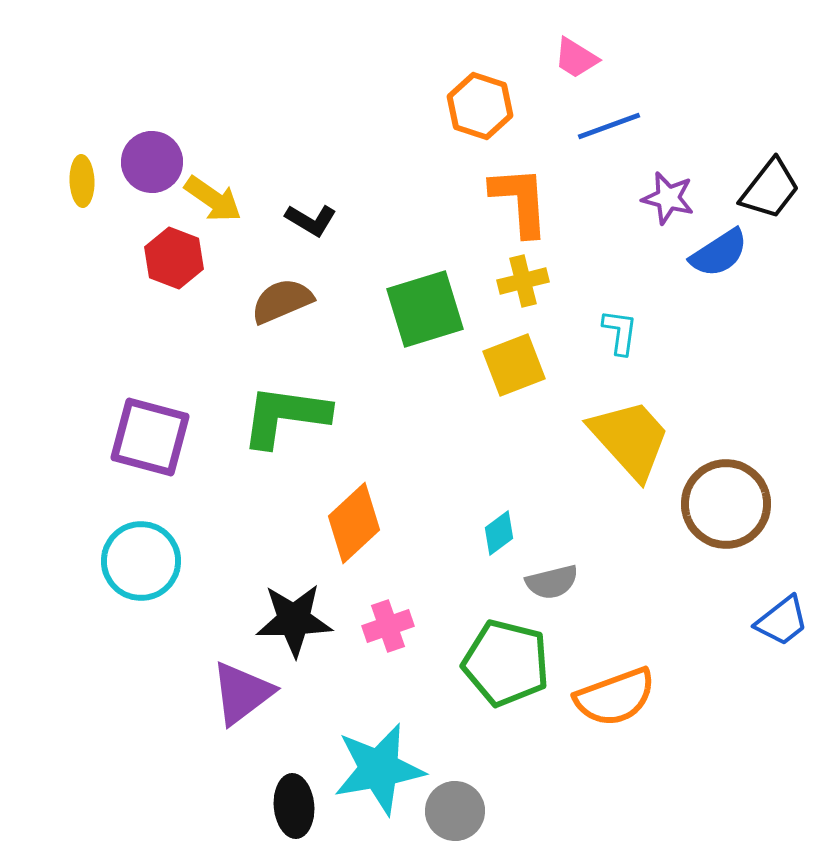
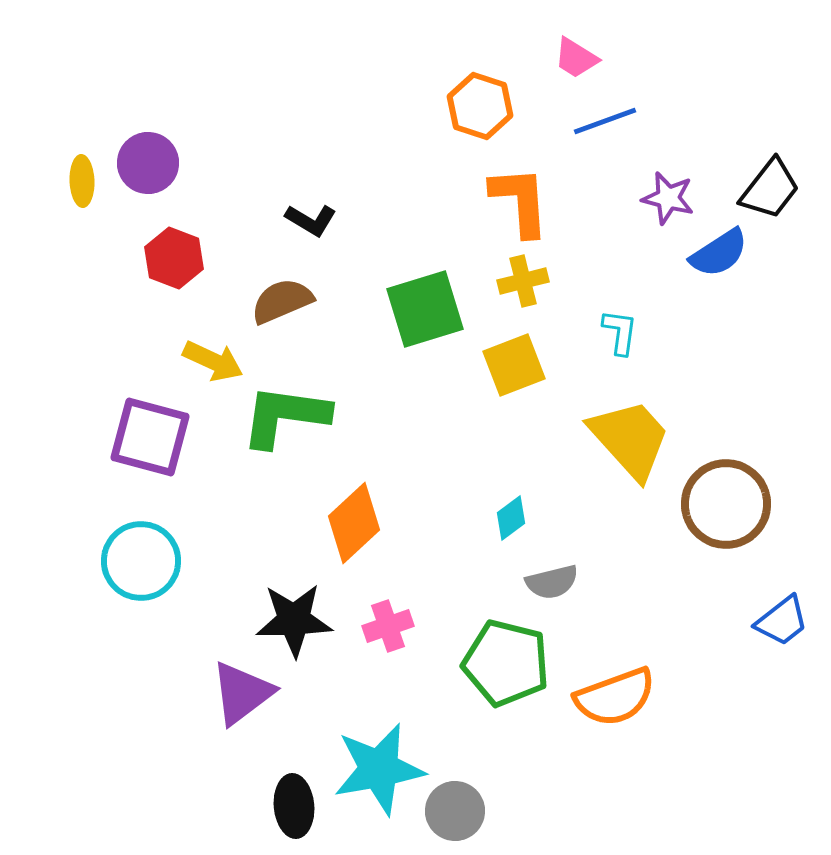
blue line: moved 4 px left, 5 px up
purple circle: moved 4 px left, 1 px down
yellow arrow: moved 162 px down; rotated 10 degrees counterclockwise
cyan diamond: moved 12 px right, 15 px up
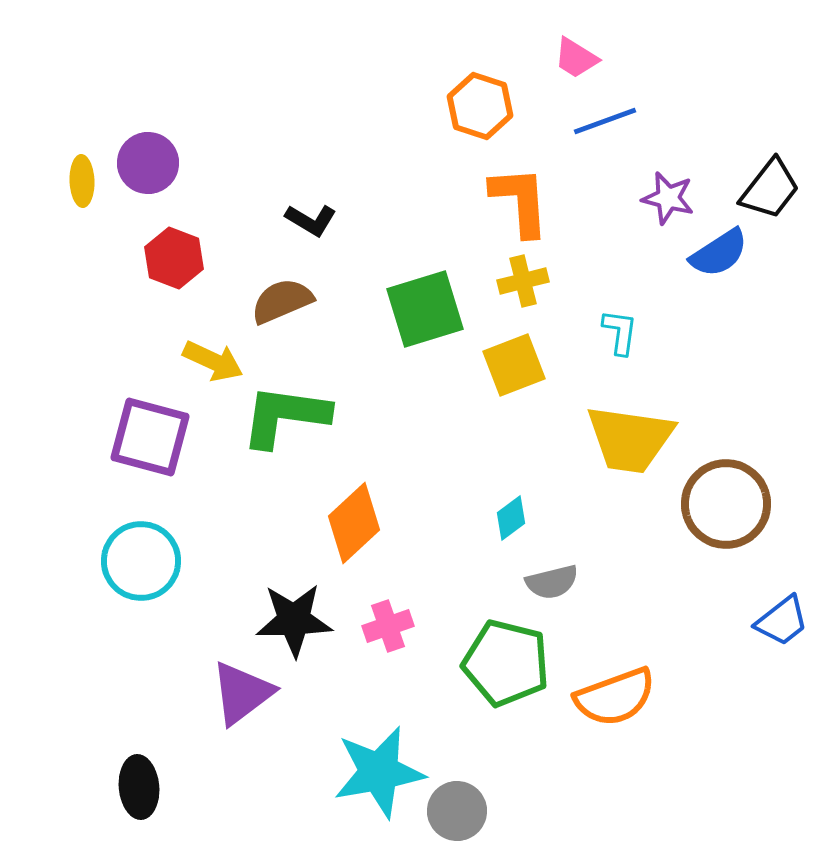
yellow trapezoid: rotated 140 degrees clockwise
cyan star: moved 3 px down
black ellipse: moved 155 px left, 19 px up
gray circle: moved 2 px right
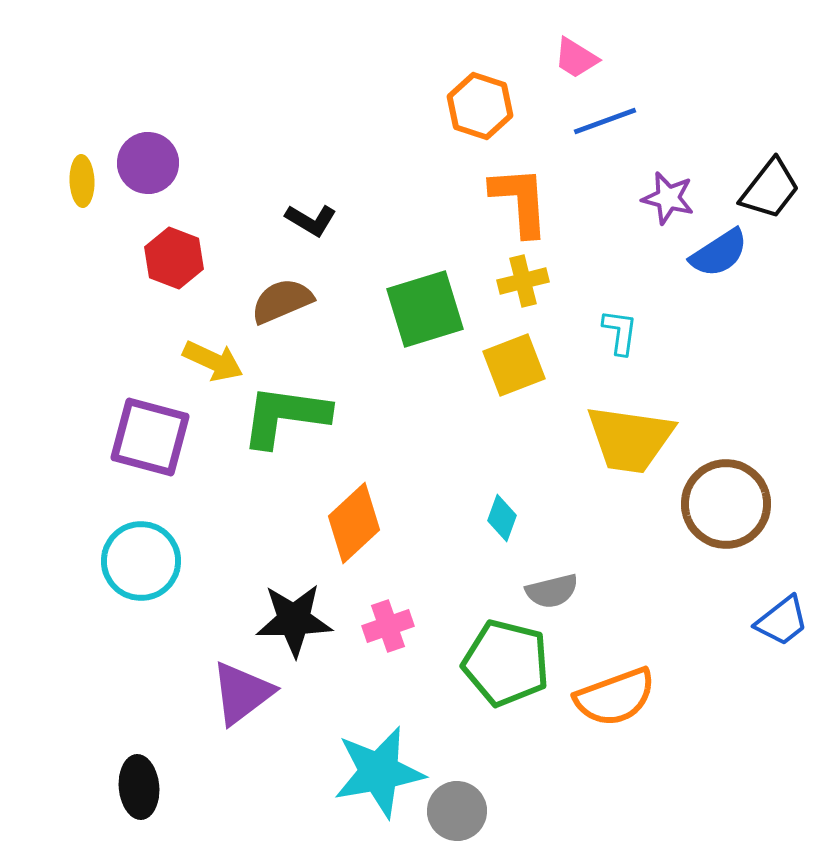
cyan diamond: moved 9 px left; rotated 33 degrees counterclockwise
gray semicircle: moved 9 px down
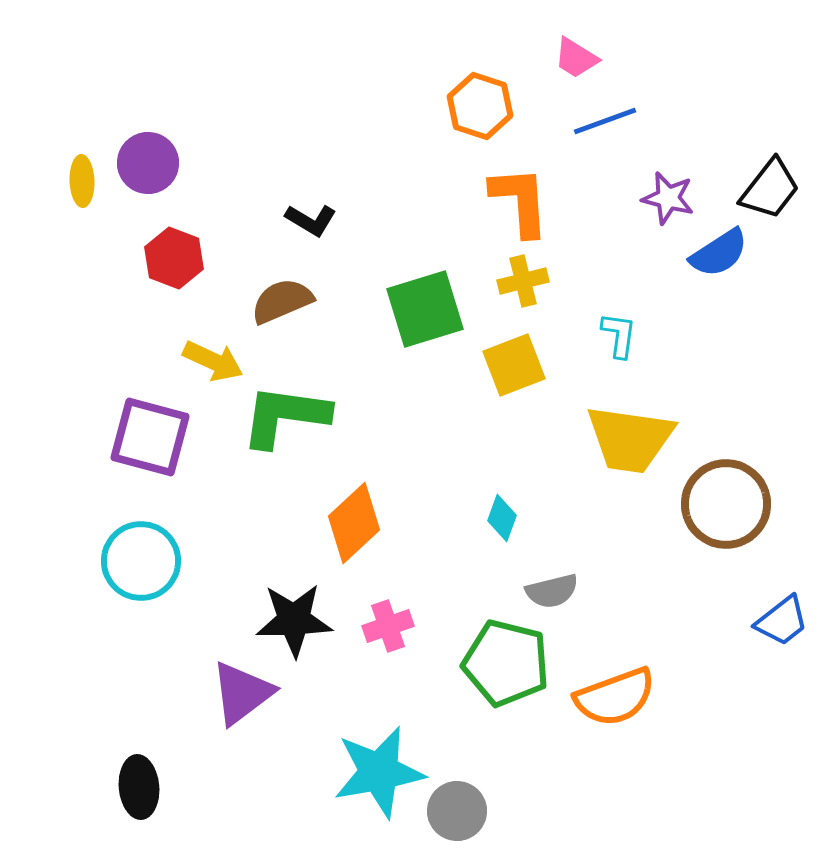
cyan L-shape: moved 1 px left, 3 px down
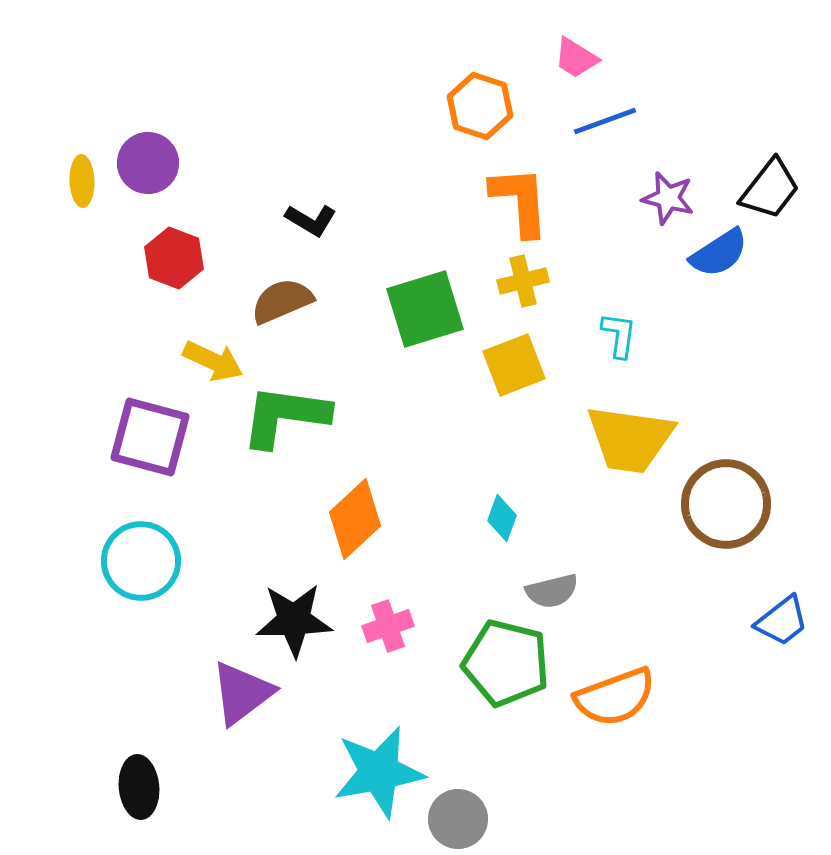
orange diamond: moved 1 px right, 4 px up
gray circle: moved 1 px right, 8 px down
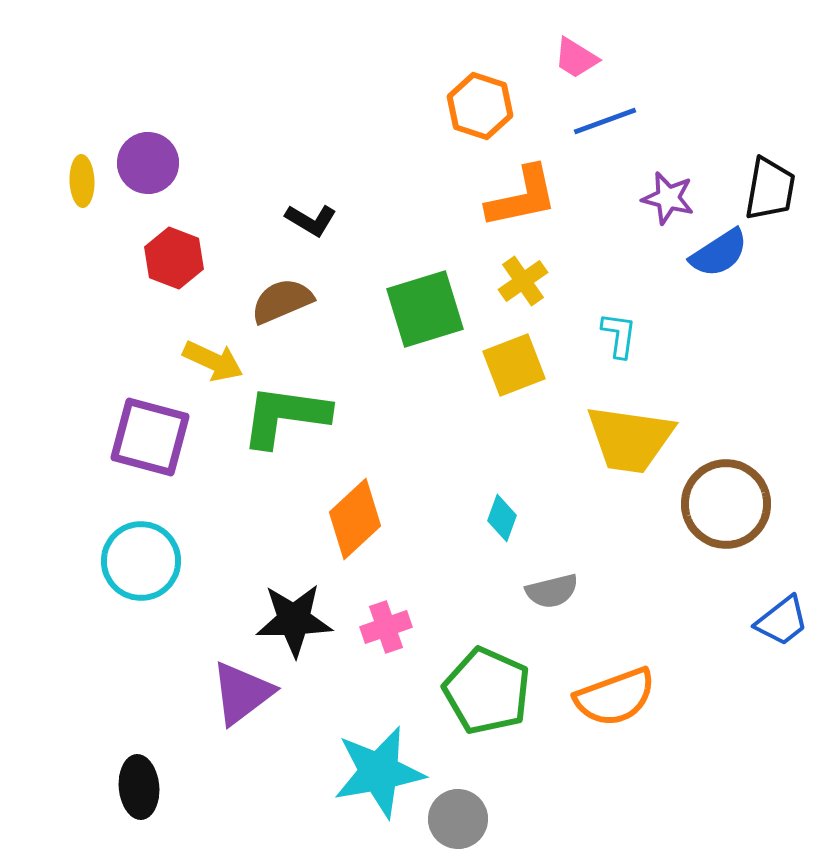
black trapezoid: rotated 28 degrees counterclockwise
orange L-shape: moved 2 px right, 4 px up; rotated 82 degrees clockwise
yellow cross: rotated 21 degrees counterclockwise
pink cross: moved 2 px left, 1 px down
green pentagon: moved 19 px left, 28 px down; rotated 10 degrees clockwise
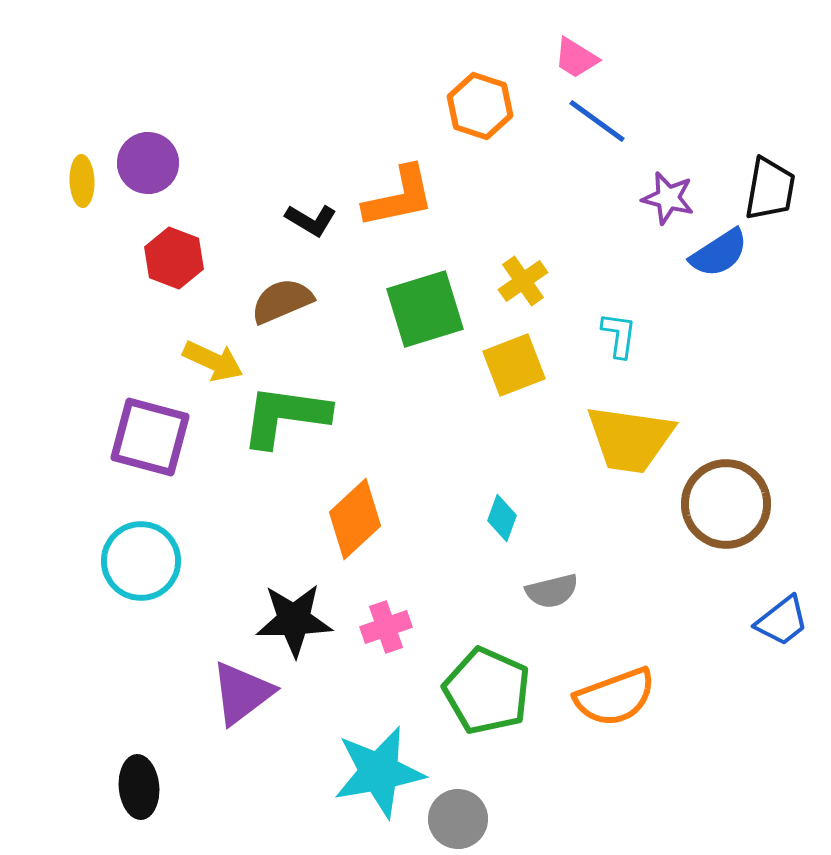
blue line: moved 8 px left; rotated 56 degrees clockwise
orange L-shape: moved 123 px left
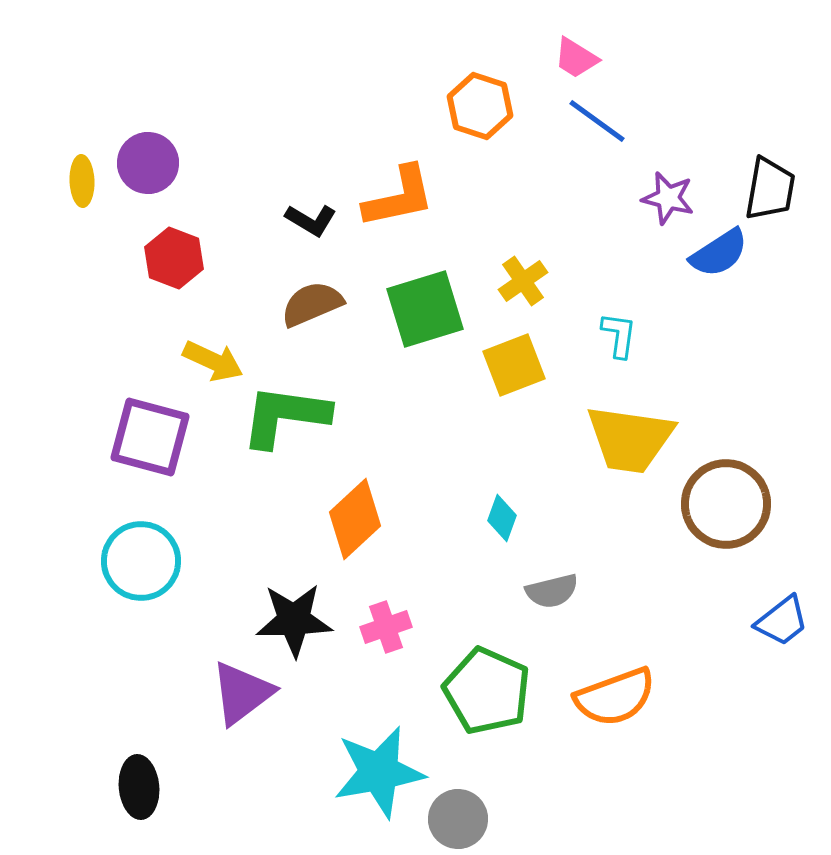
brown semicircle: moved 30 px right, 3 px down
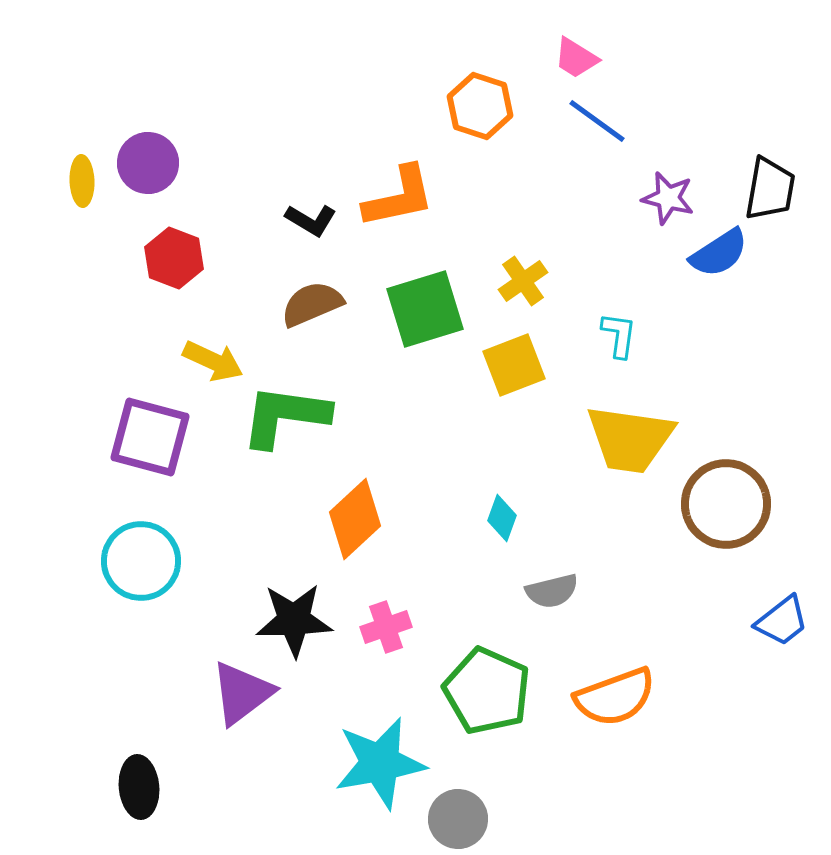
cyan star: moved 1 px right, 9 px up
